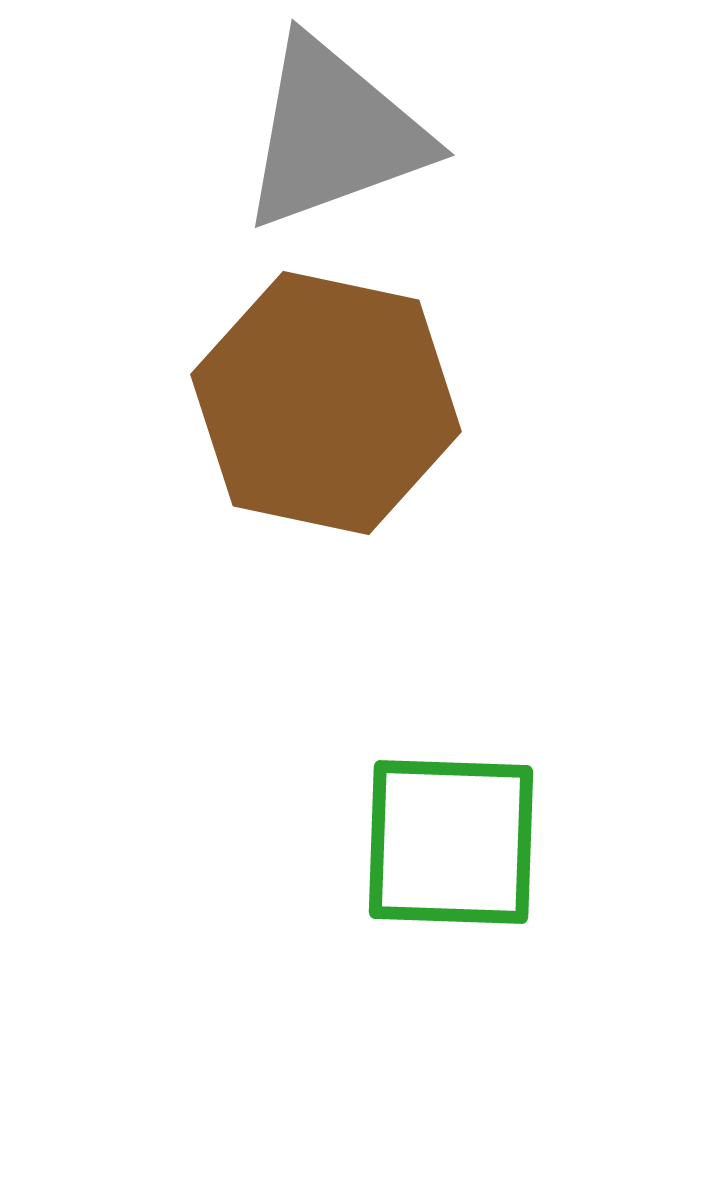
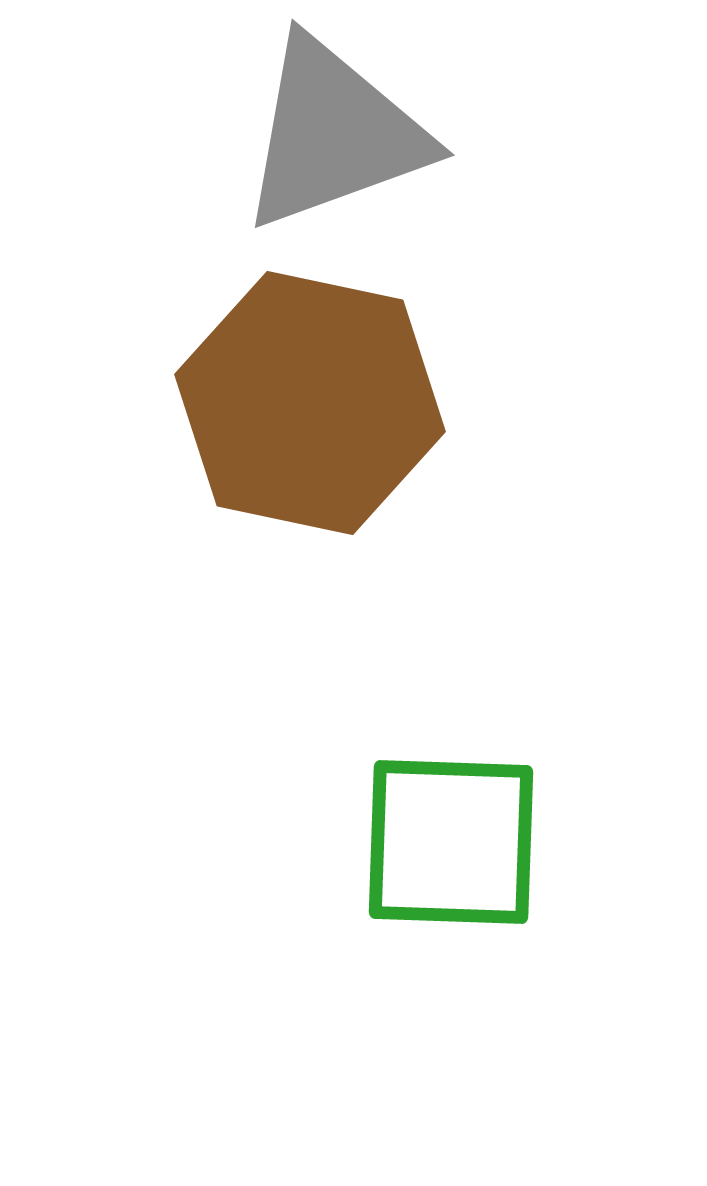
brown hexagon: moved 16 px left
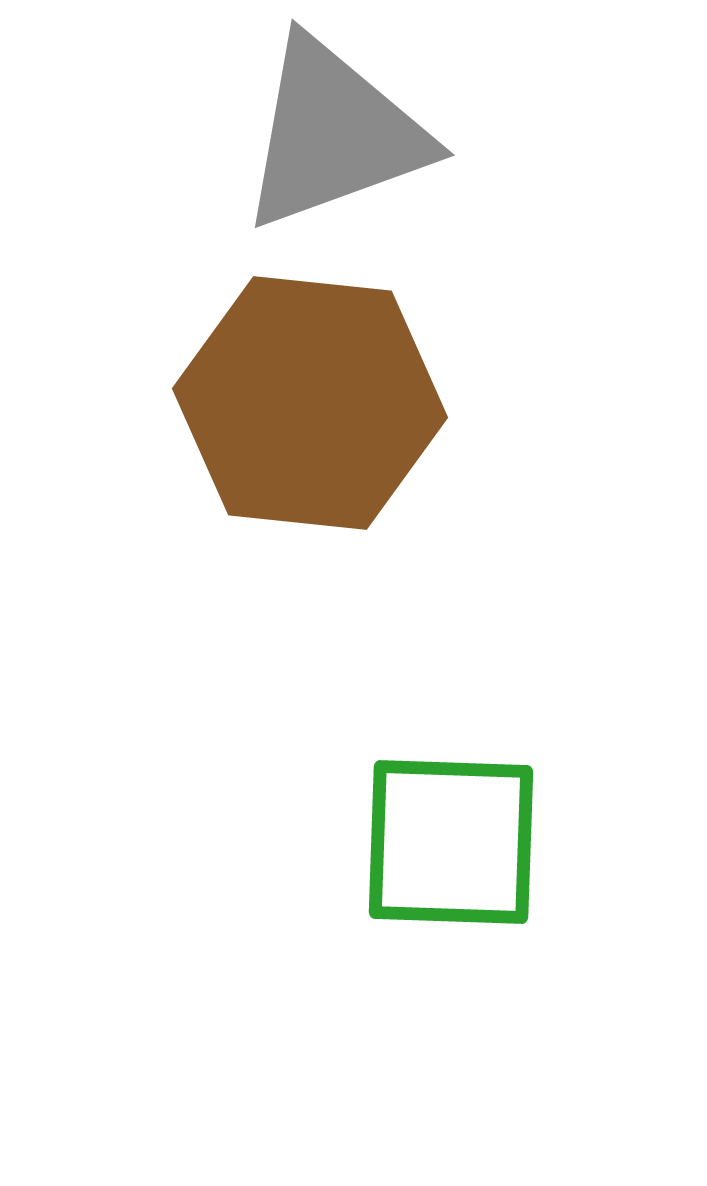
brown hexagon: rotated 6 degrees counterclockwise
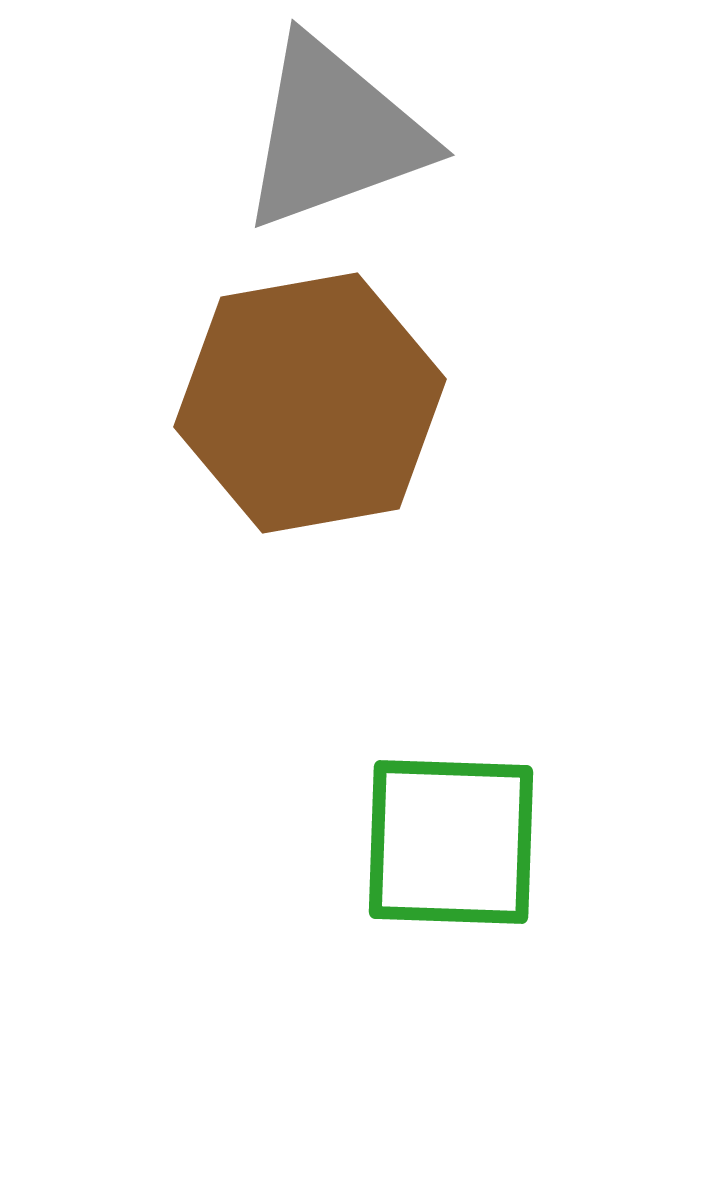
brown hexagon: rotated 16 degrees counterclockwise
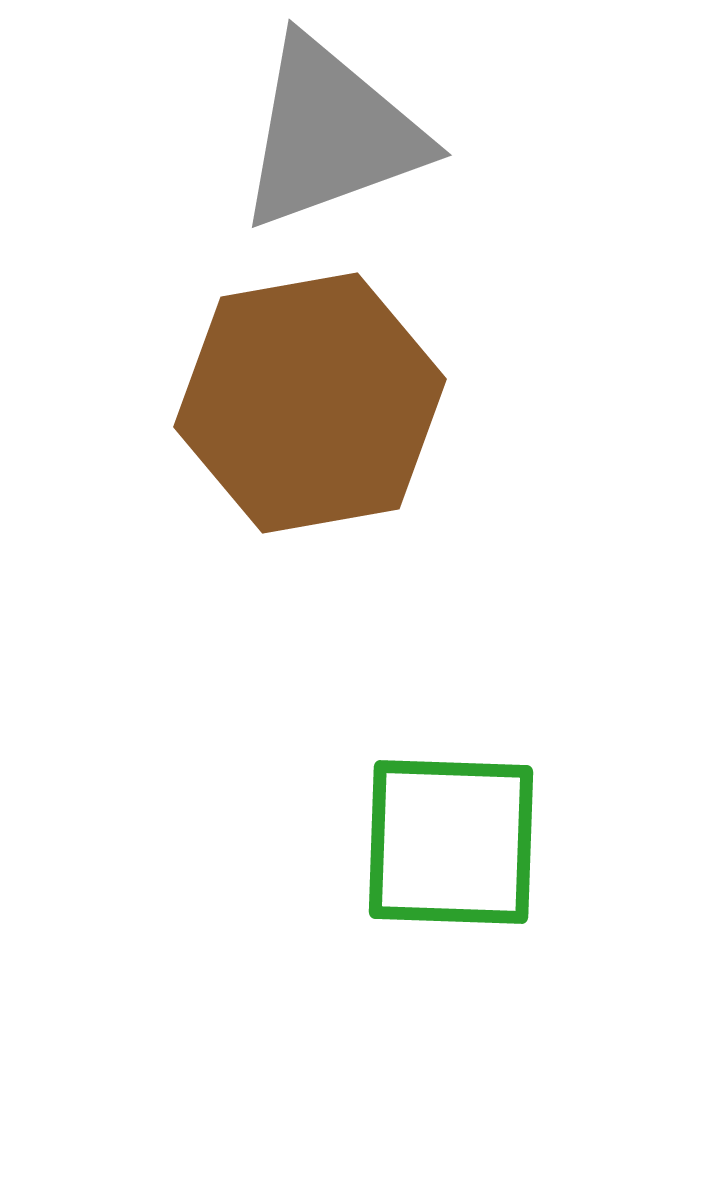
gray triangle: moved 3 px left
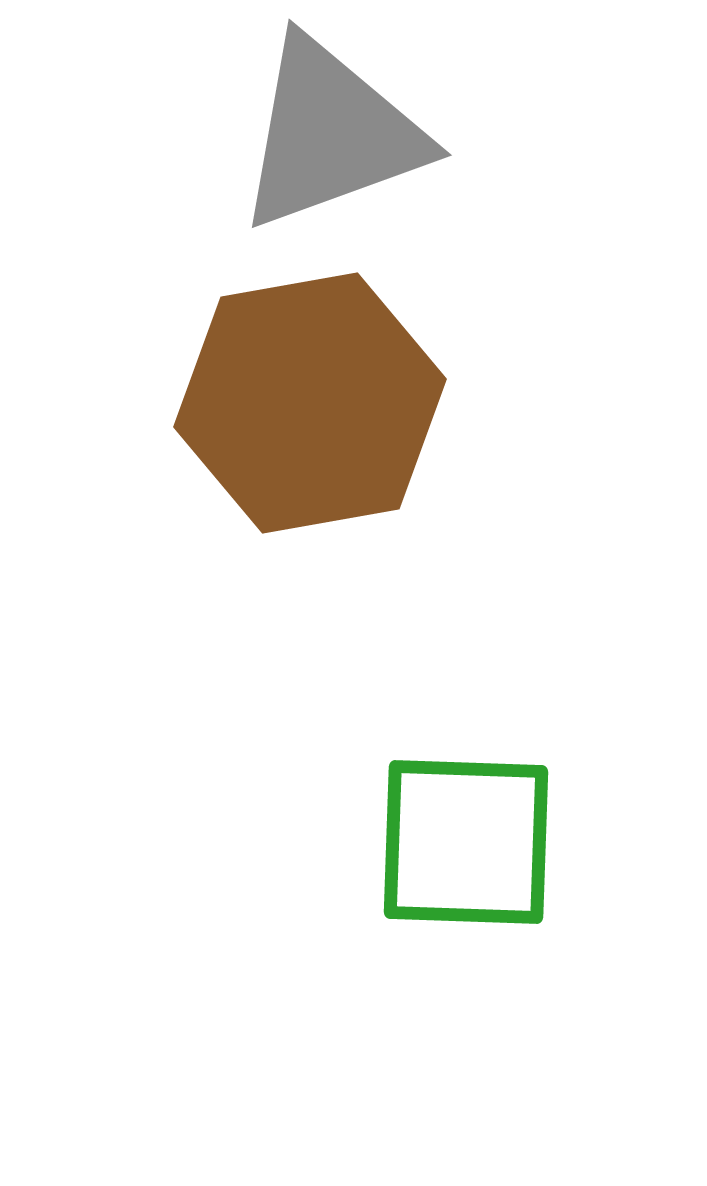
green square: moved 15 px right
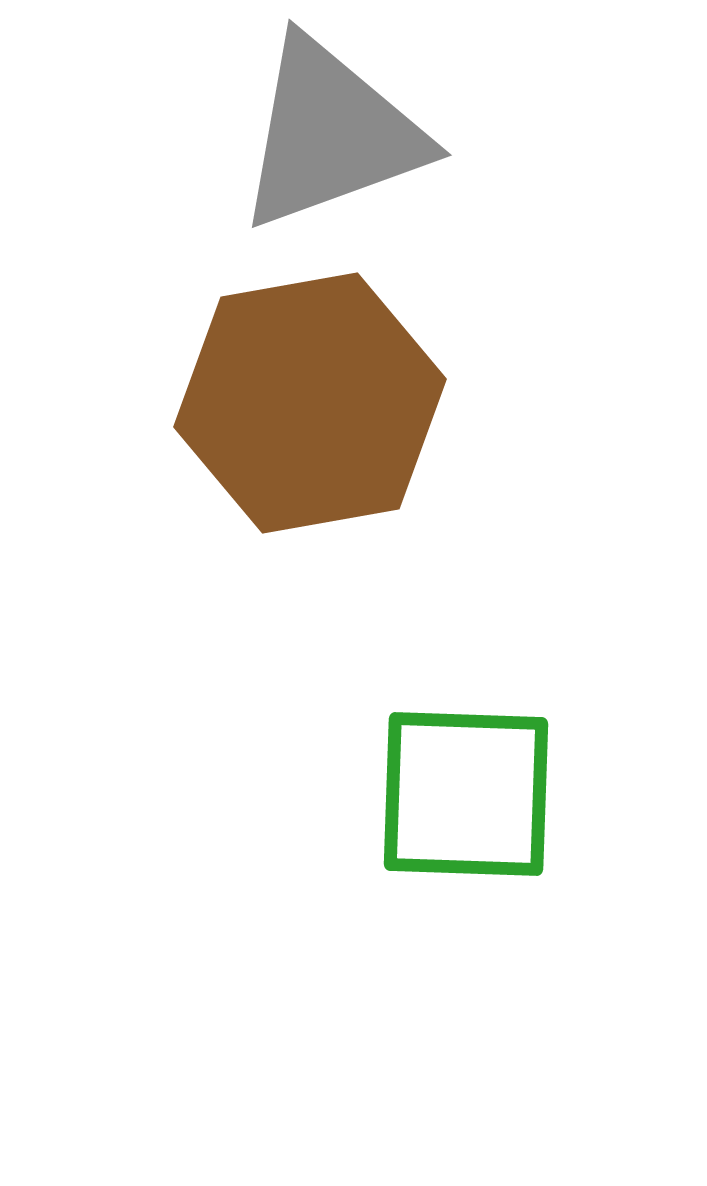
green square: moved 48 px up
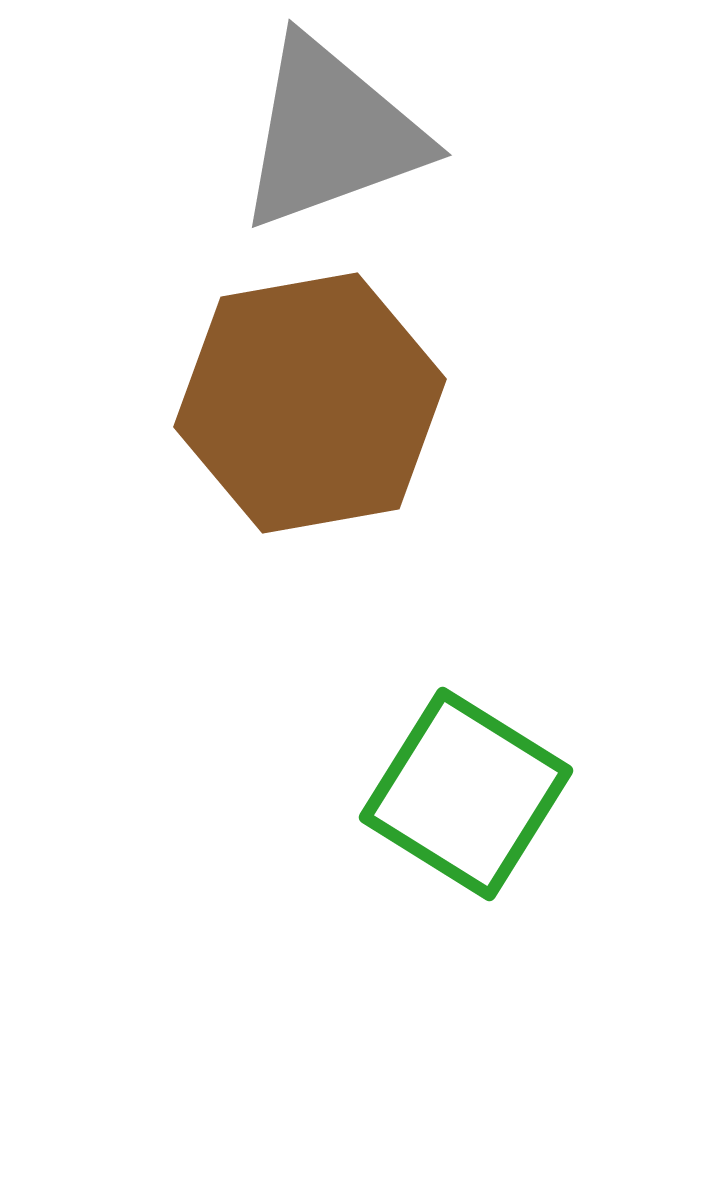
green square: rotated 30 degrees clockwise
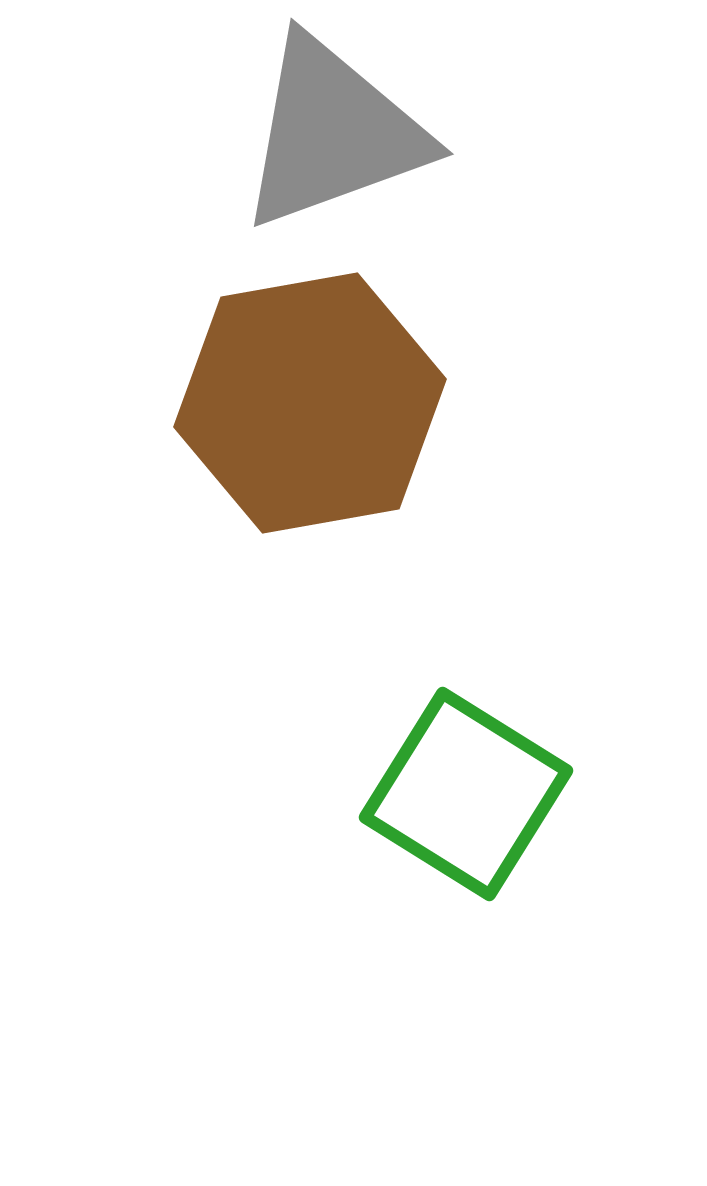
gray triangle: moved 2 px right, 1 px up
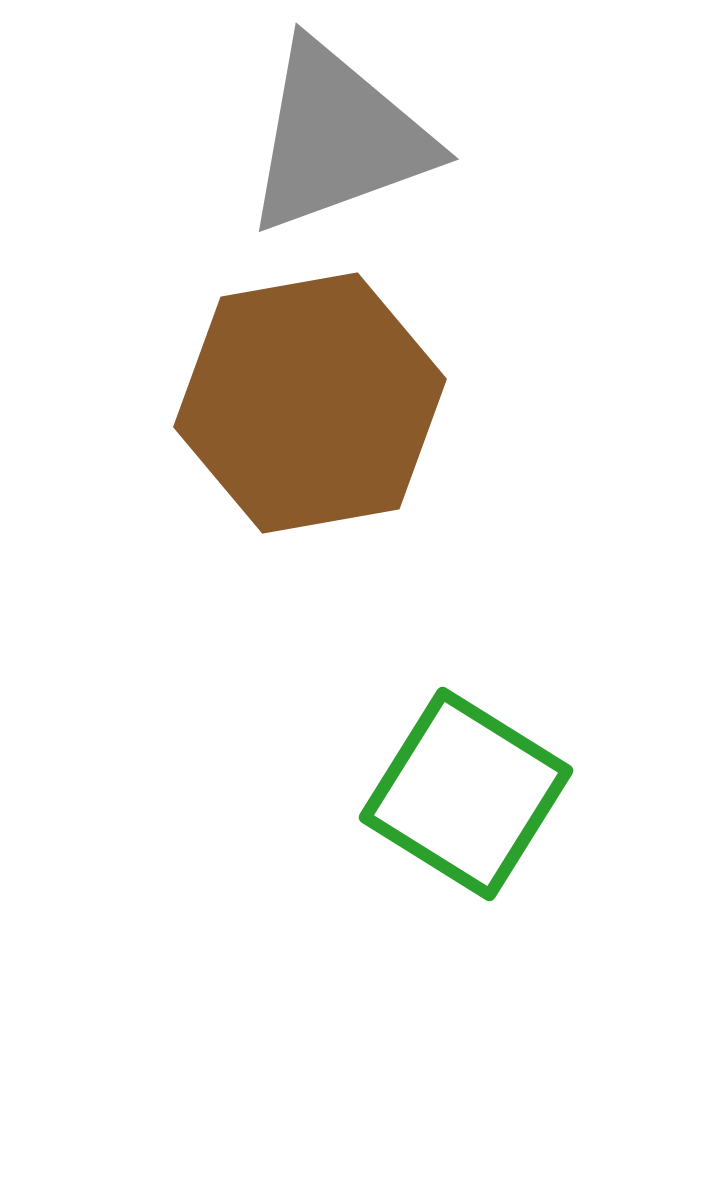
gray triangle: moved 5 px right, 5 px down
